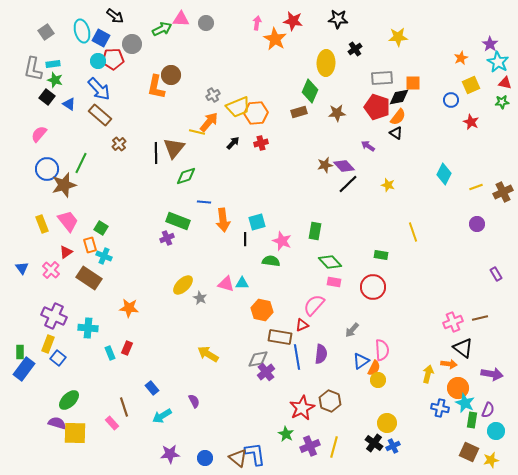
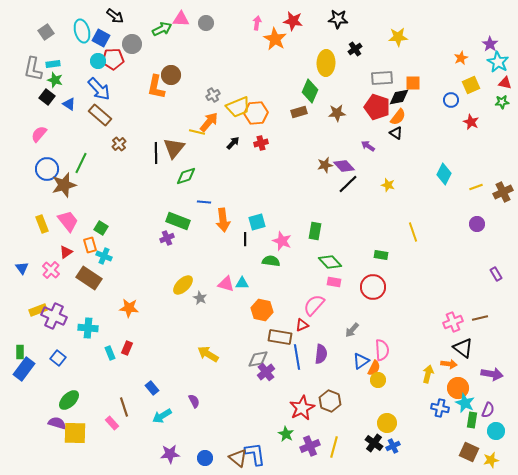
yellow rectangle at (48, 344): moved 10 px left, 34 px up; rotated 48 degrees clockwise
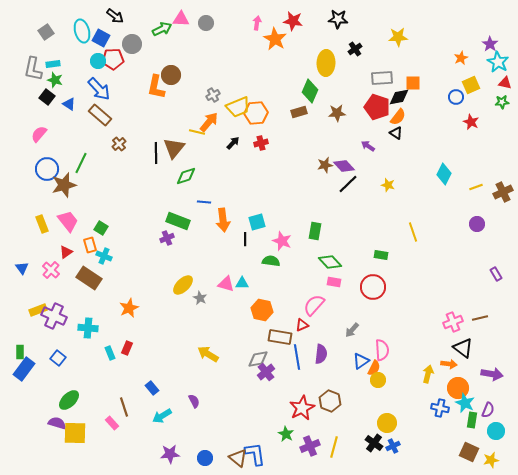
blue circle at (451, 100): moved 5 px right, 3 px up
orange star at (129, 308): rotated 30 degrees counterclockwise
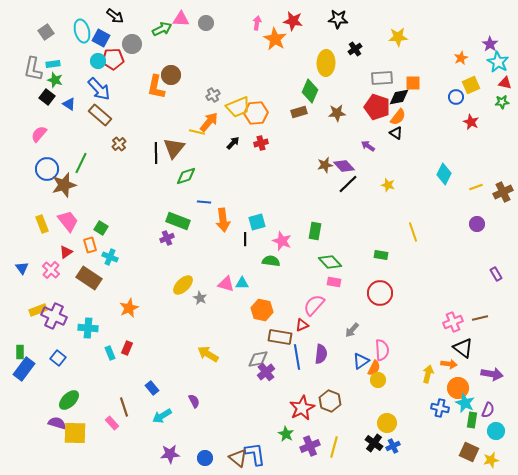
cyan cross at (104, 256): moved 6 px right, 1 px down
red circle at (373, 287): moved 7 px right, 6 px down
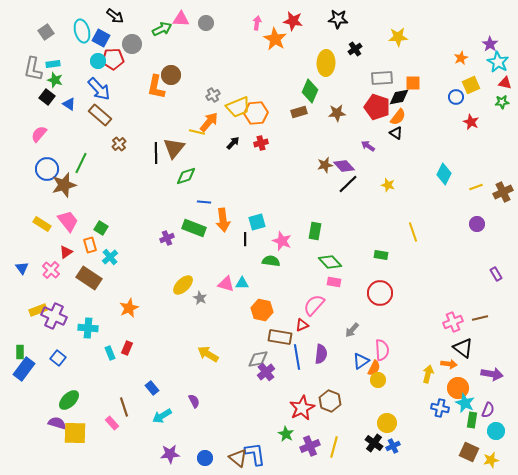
green rectangle at (178, 221): moved 16 px right, 7 px down
yellow rectangle at (42, 224): rotated 36 degrees counterclockwise
cyan cross at (110, 257): rotated 28 degrees clockwise
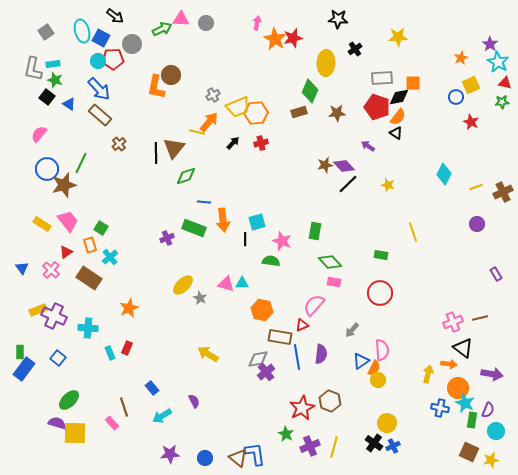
red star at (293, 21): moved 17 px down; rotated 24 degrees counterclockwise
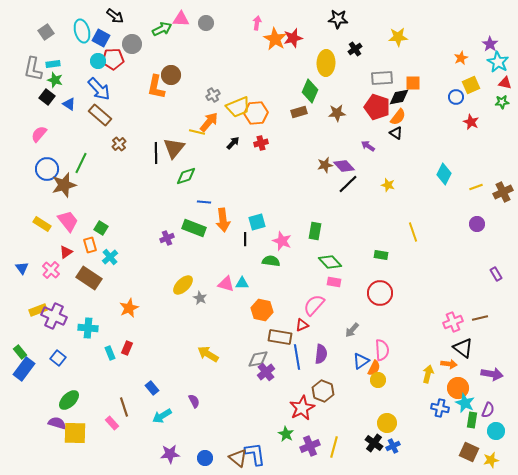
green rectangle at (20, 352): rotated 40 degrees counterclockwise
brown hexagon at (330, 401): moved 7 px left, 10 px up
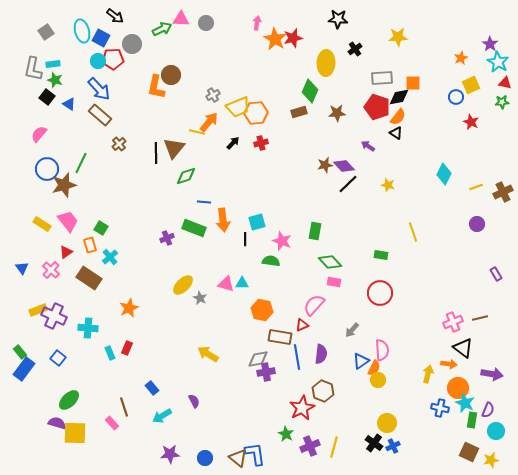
purple cross at (266, 372): rotated 30 degrees clockwise
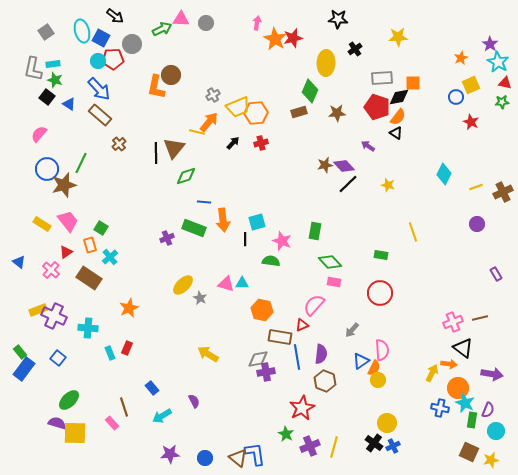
blue triangle at (22, 268): moved 3 px left, 6 px up; rotated 16 degrees counterclockwise
yellow arrow at (428, 374): moved 4 px right, 1 px up; rotated 12 degrees clockwise
brown hexagon at (323, 391): moved 2 px right, 10 px up
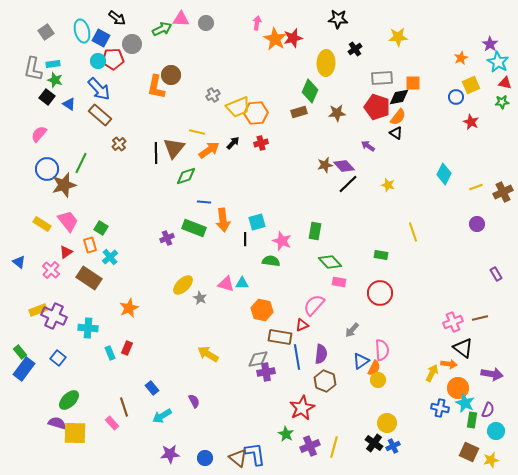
black arrow at (115, 16): moved 2 px right, 2 px down
orange arrow at (209, 122): moved 28 px down; rotated 15 degrees clockwise
pink rectangle at (334, 282): moved 5 px right
